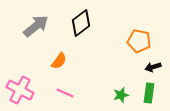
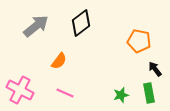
black arrow: moved 2 px right, 2 px down; rotated 70 degrees clockwise
green rectangle: rotated 18 degrees counterclockwise
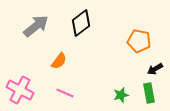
black arrow: rotated 84 degrees counterclockwise
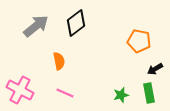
black diamond: moved 5 px left
orange semicircle: rotated 48 degrees counterclockwise
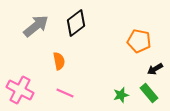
green rectangle: rotated 30 degrees counterclockwise
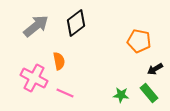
pink cross: moved 14 px right, 12 px up
green star: rotated 21 degrees clockwise
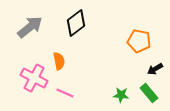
gray arrow: moved 6 px left, 1 px down
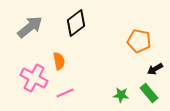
pink line: rotated 48 degrees counterclockwise
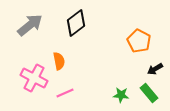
gray arrow: moved 2 px up
orange pentagon: rotated 15 degrees clockwise
